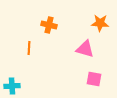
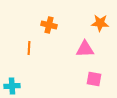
pink triangle: rotated 18 degrees counterclockwise
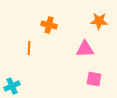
orange star: moved 1 px left, 2 px up
cyan cross: rotated 21 degrees counterclockwise
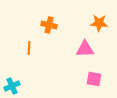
orange star: moved 2 px down
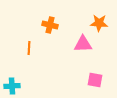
orange cross: moved 1 px right
pink triangle: moved 2 px left, 5 px up
pink square: moved 1 px right, 1 px down
cyan cross: rotated 21 degrees clockwise
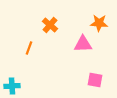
orange cross: rotated 28 degrees clockwise
orange line: rotated 16 degrees clockwise
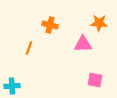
orange cross: rotated 28 degrees counterclockwise
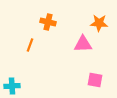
orange cross: moved 2 px left, 3 px up
orange line: moved 1 px right, 3 px up
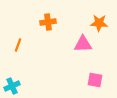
orange cross: rotated 21 degrees counterclockwise
orange line: moved 12 px left
cyan cross: rotated 21 degrees counterclockwise
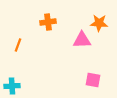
pink triangle: moved 1 px left, 4 px up
pink square: moved 2 px left
cyan cross: rotated 21 degrees clockwise
